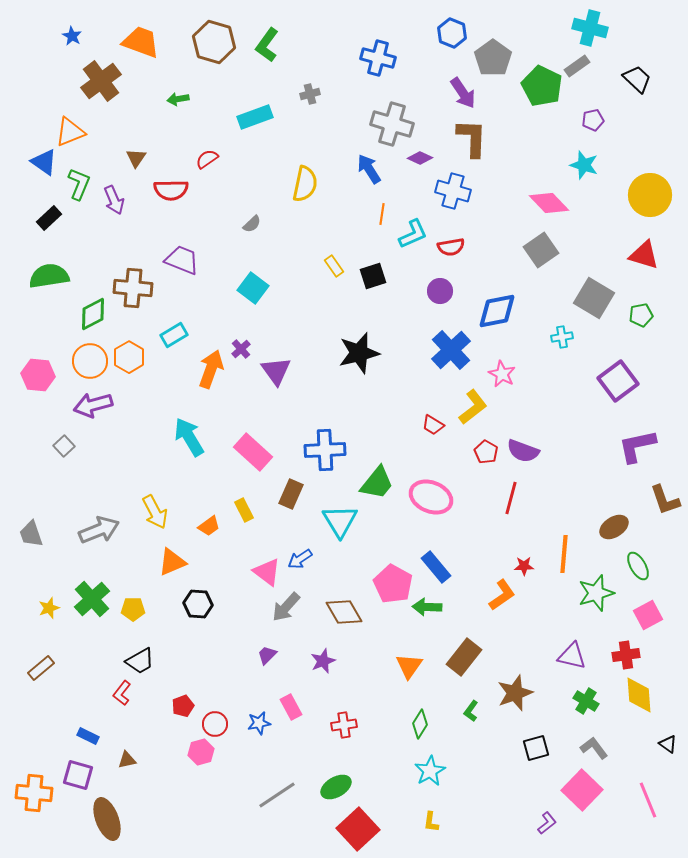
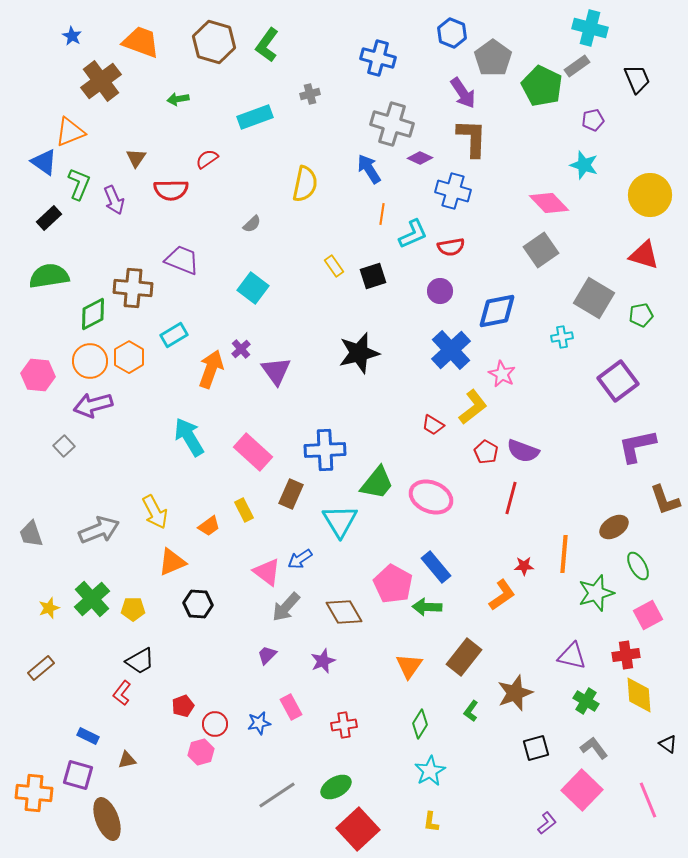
black trapezoid at (637, 79): rotated 24 degrees clockwise
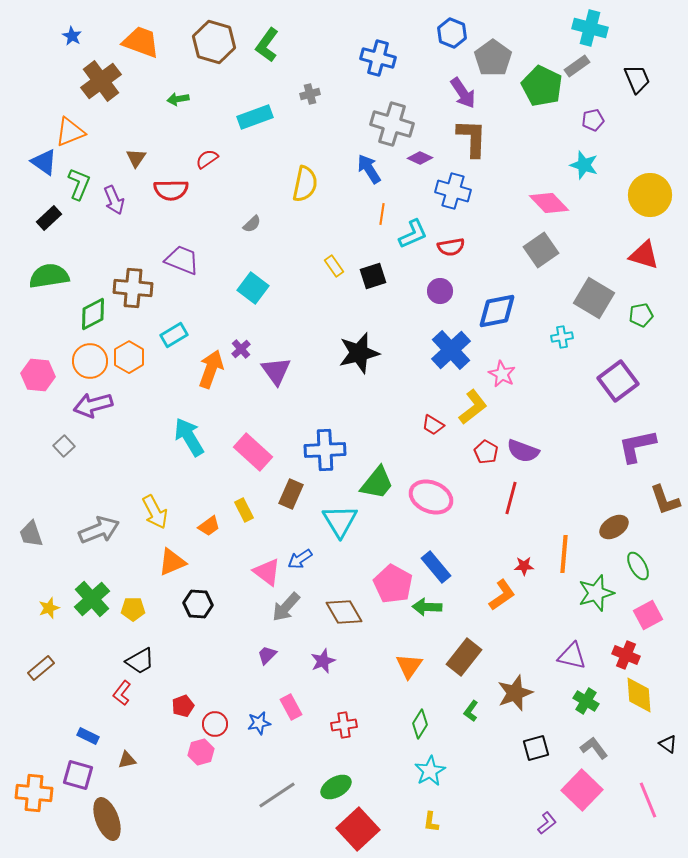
red cross at (626, 655): rotated 32 degrees clockwise
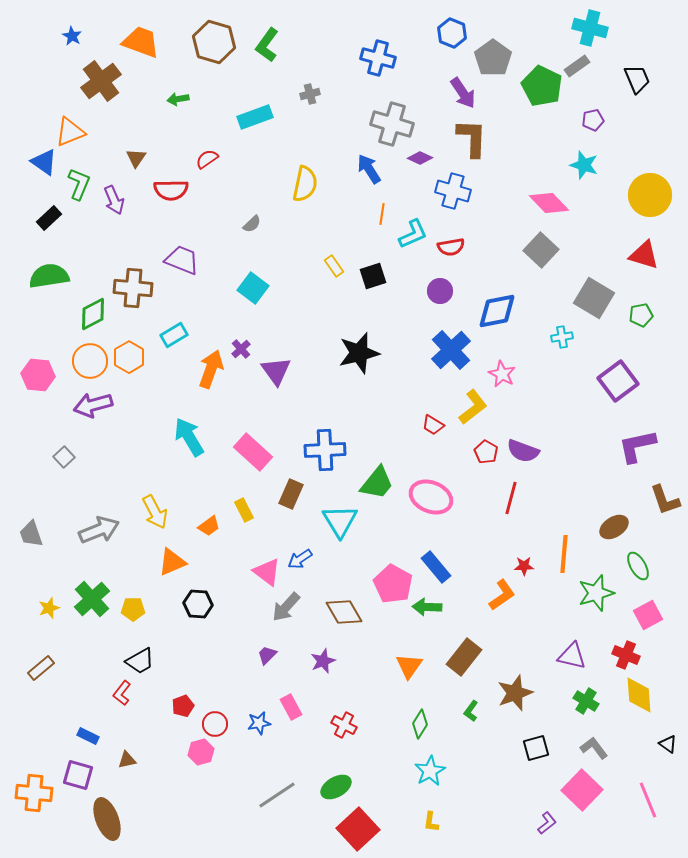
gray square at (541, 250): rotated 12 degrees counterclockwise
gray square at (64, 446): moved 11 px down
red cross at (344, 725): rotated 35 degrees clockwise
